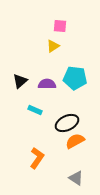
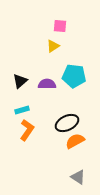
cyan pentagon: moved 1 px left, 2 px up
cyan rectangle: moved 13 px left; rotated 40 degrees counterclockwise
orange L-shape: moved 10 px left, 28 px up
gray triangle: moved 2 px right, 1 px up
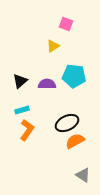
pink square: moved 6 px right, 2 px up; rotated 16 degrees clockwise
gray triangle: moved 5 px right, 2 px up
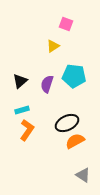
purple semicircle: rotated 72 degrees counterclockwise
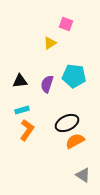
yellow triangle: moved 3 px left, 3 px up
black triangle: rotated 35 degrees clockwise
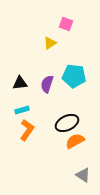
black triangle: moved 2 px down
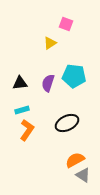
purple semicircle: moved 1 px right, 1 px up
orange semicircle: moved 19 px down
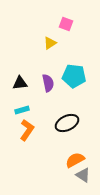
purple semicircle: rotated 150 degrees clockwise
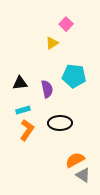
pink square: rotated 24 degrees clockwise
yellow triangle: moved 2 px right
purple semicircle: moved 1 px left, 6 px down
cyan rectangle: moved 1 px right
black ellipse: moved 7 px left; rotated 25 degrees clockwise
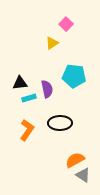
cyan rectangle: moved 6 px right, 12 px up
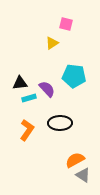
pink square: rotated 32 degrees counterclockwise
purple semicircle: rotated 30 degrees counterclockwise
